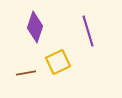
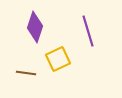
yellow square: moved 3 px up
brown line: rotated 18 degrees clockwise
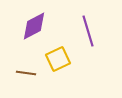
purple diamond: moved 1 px left, 1 px up; rotated 44 degrees clockwise
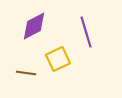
purple line: moved 2 px left, 1 px down
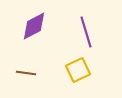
yellow square: moved 20 px right, 11 px down
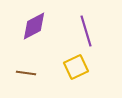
purple line: moved 1 px up
yellow square: moved 2 px left, 3 px up
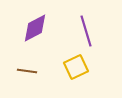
purple diamond: moved 1 px right, 2 px down
brown line: moved 1 px right, 2 px up
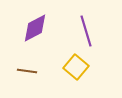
yellow square: rotated 25 degrees counterclockwise
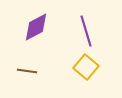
purple diamond: moved 1 px right, 1 px up
yellow square: moved 10 px right
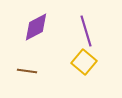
yellow square: moved 2 px left, 5 px up
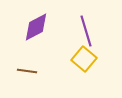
yellow square: moved 3 px up
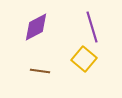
purple line: moved 6 px right, 4 px up
brown line: moved 13 px right
